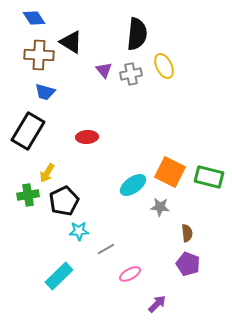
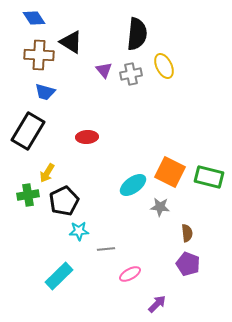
gray line: rotated 24 degrees clockwise
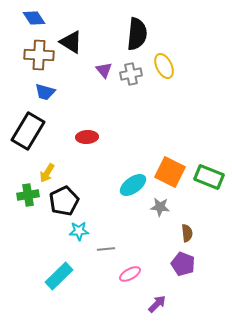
green rectangle: rotated 8 degrees clockwise
purple pentagon: moved 5 px left
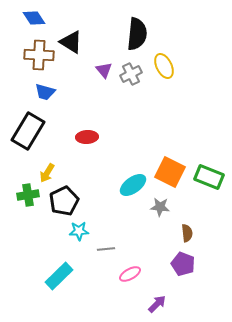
gray cross: rotated 15 degrees counterclockwise
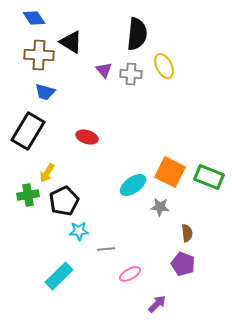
gray cross: rotated 30 degrees clockwise
red ellipse: rotated 20 degrees clockwise
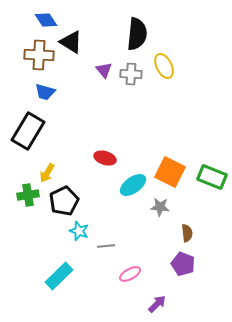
blue diamond: moved 12 px right, 2 px down
red ellipse: moved 18 px right, 21 px down
green rectangle: moved 3 px right
cyan star: rotated 24 degrees clockwise
gray line: moved 3 px up
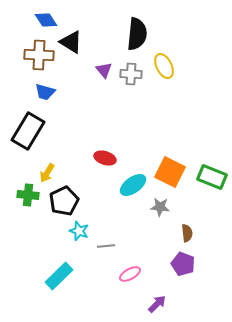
green cross: rotated 15 degrees clockwise
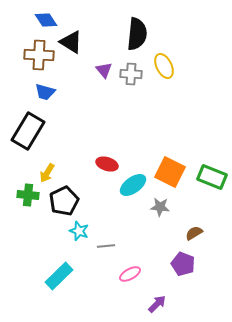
red ellipse: moved 2 px right, 6 px down
brown semicircle: moved 7 px right; rotated 114 degrees counterclockwise
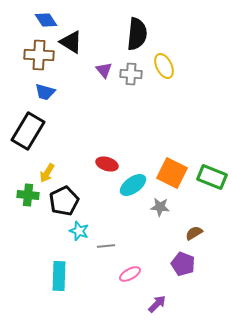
orange square: moved 2 px right, 1 px down
cyan rectangle: rotated 44 degrees counterclockwise
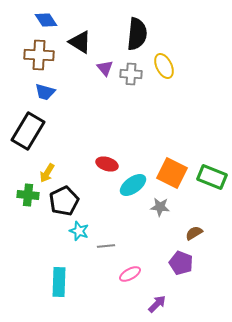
black triangle: moved 9 px right
purple triangle: moved 1 px right, 2 px up
purple pentagon: moved 2 px left, 1 px up
cyan rectangle: moved 6 px down
